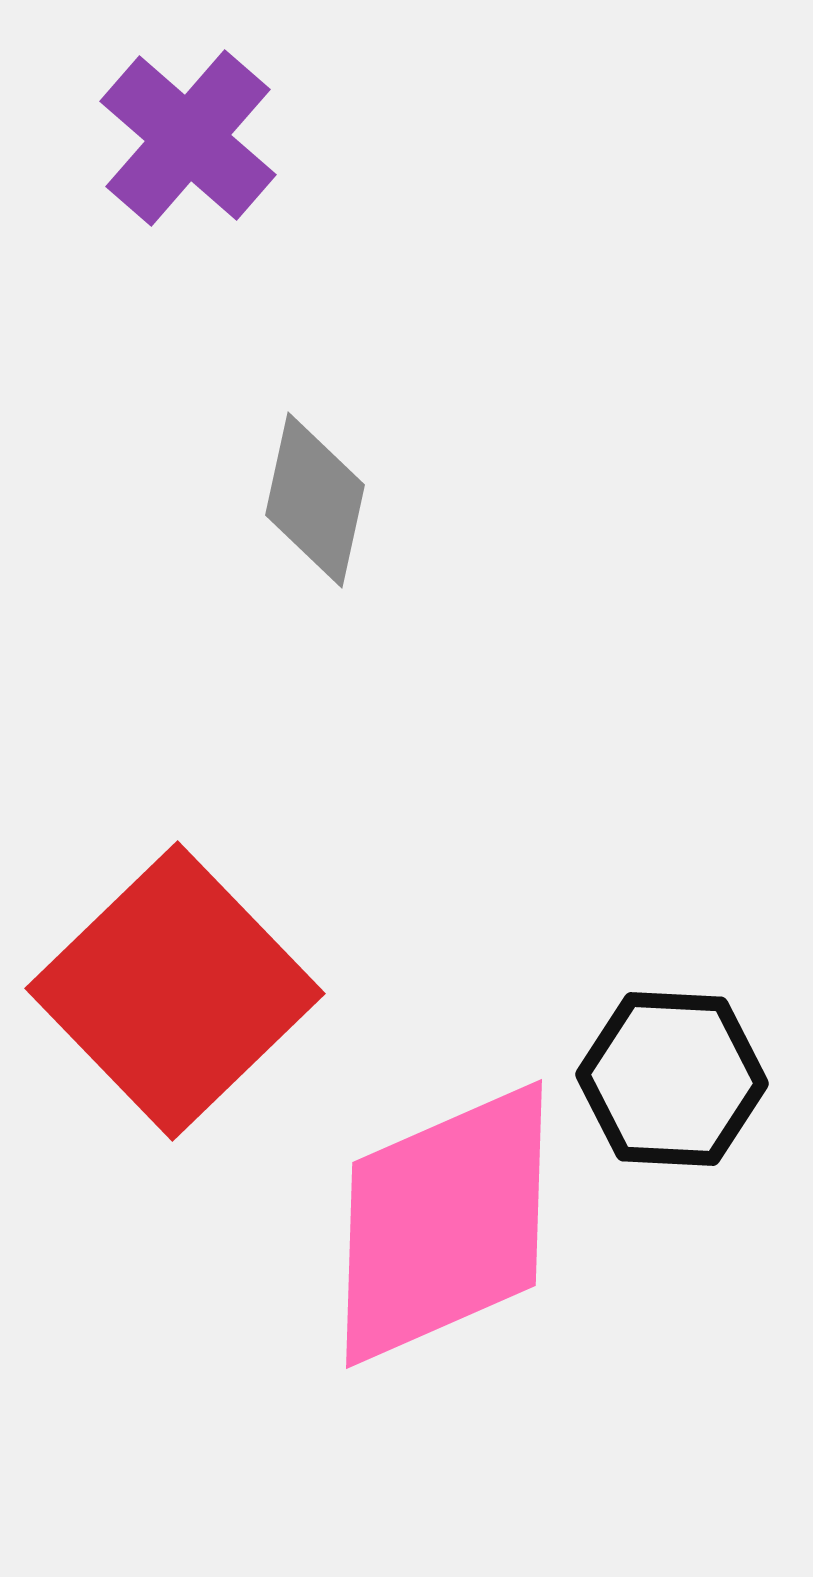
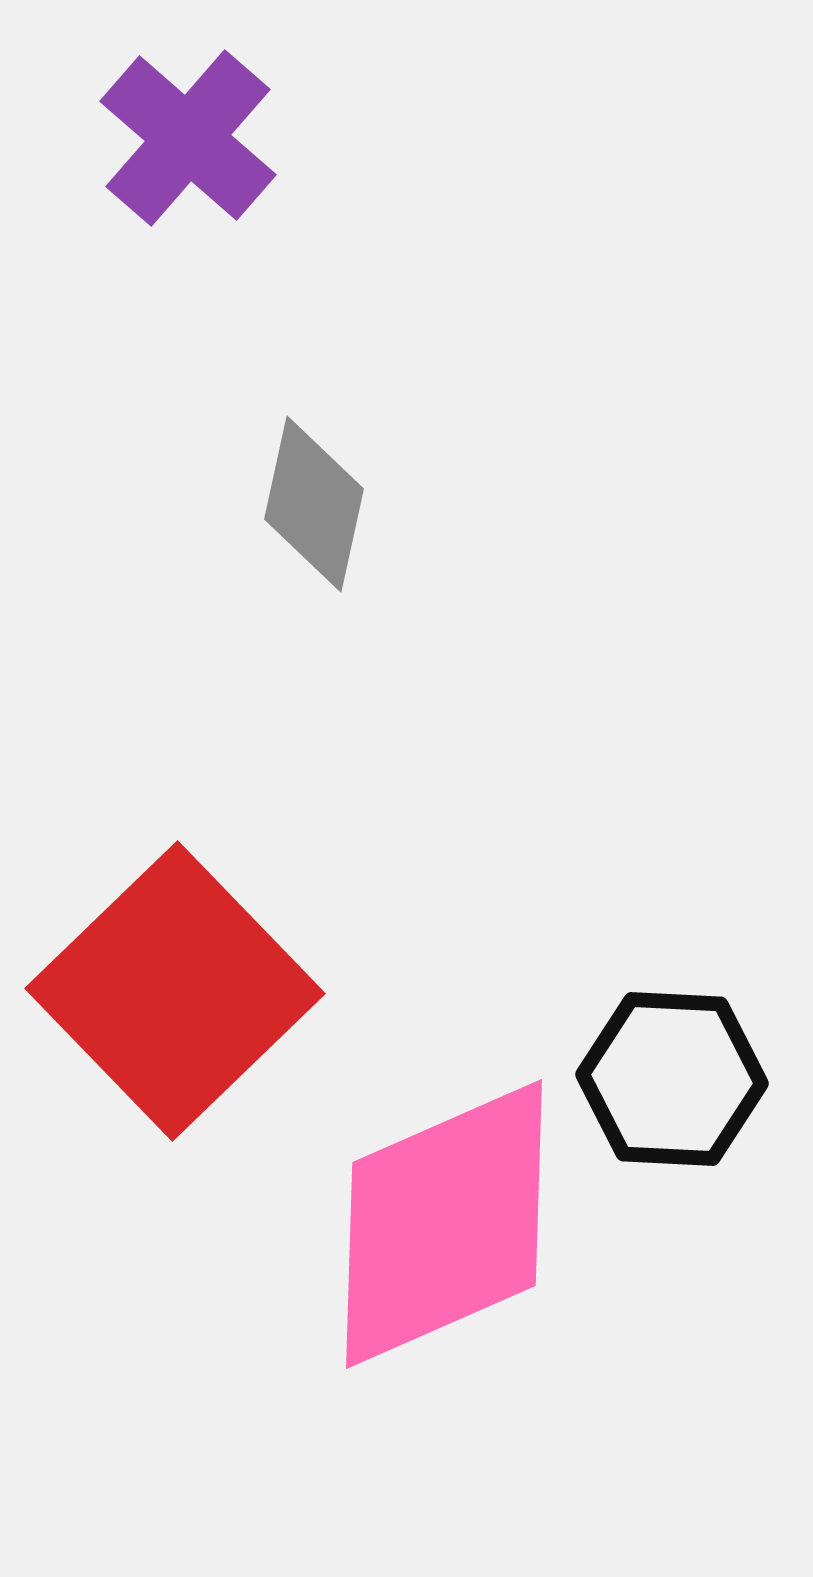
gray diamond: moved 1 px left, 4 px down
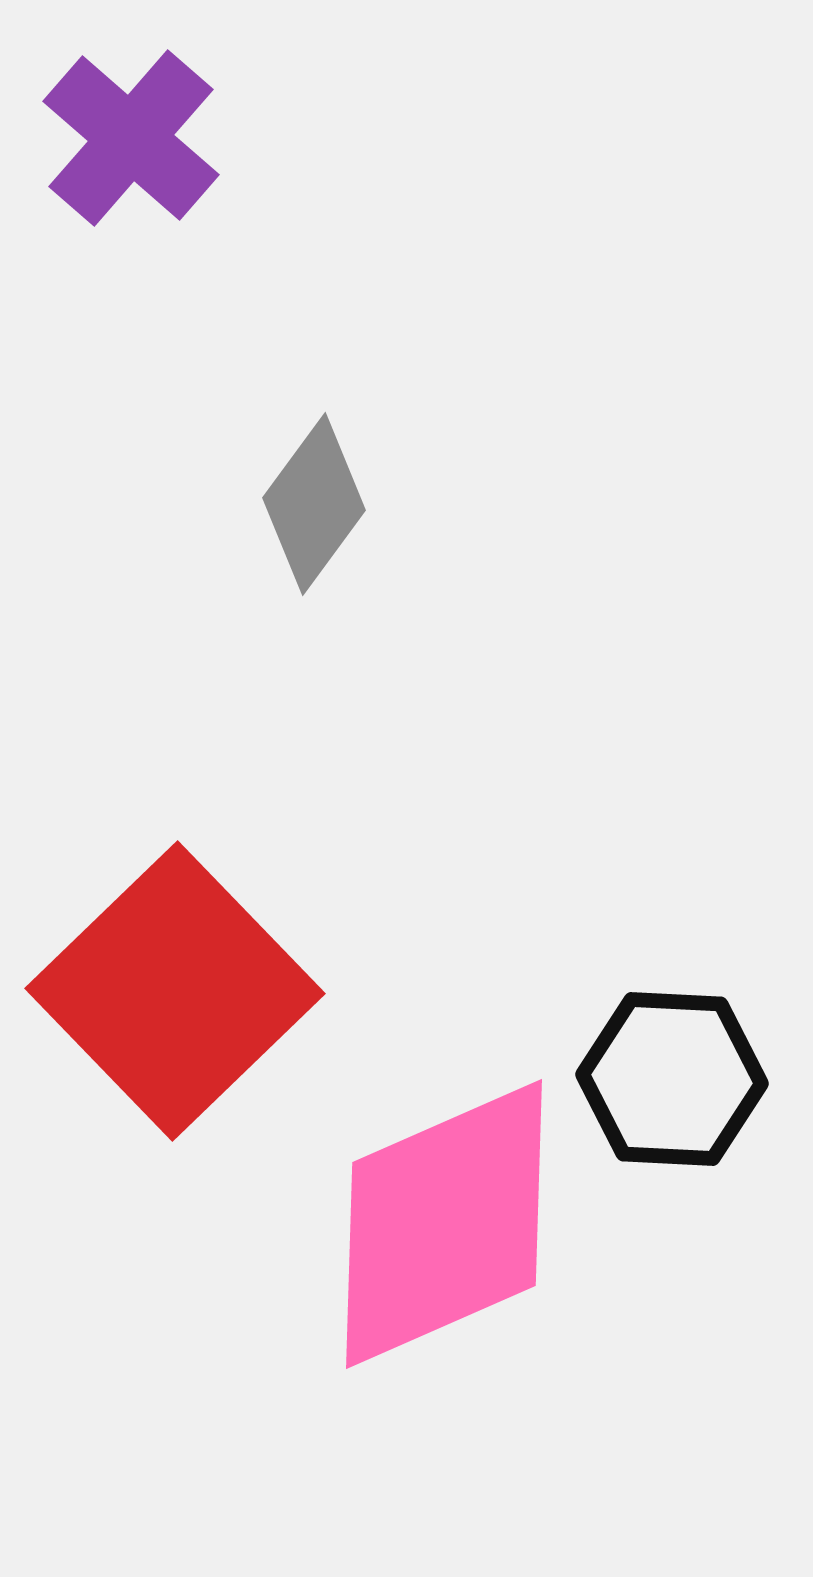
purple cross: moved 57 px left
gray diamond: rotated 24 degrees clockwise
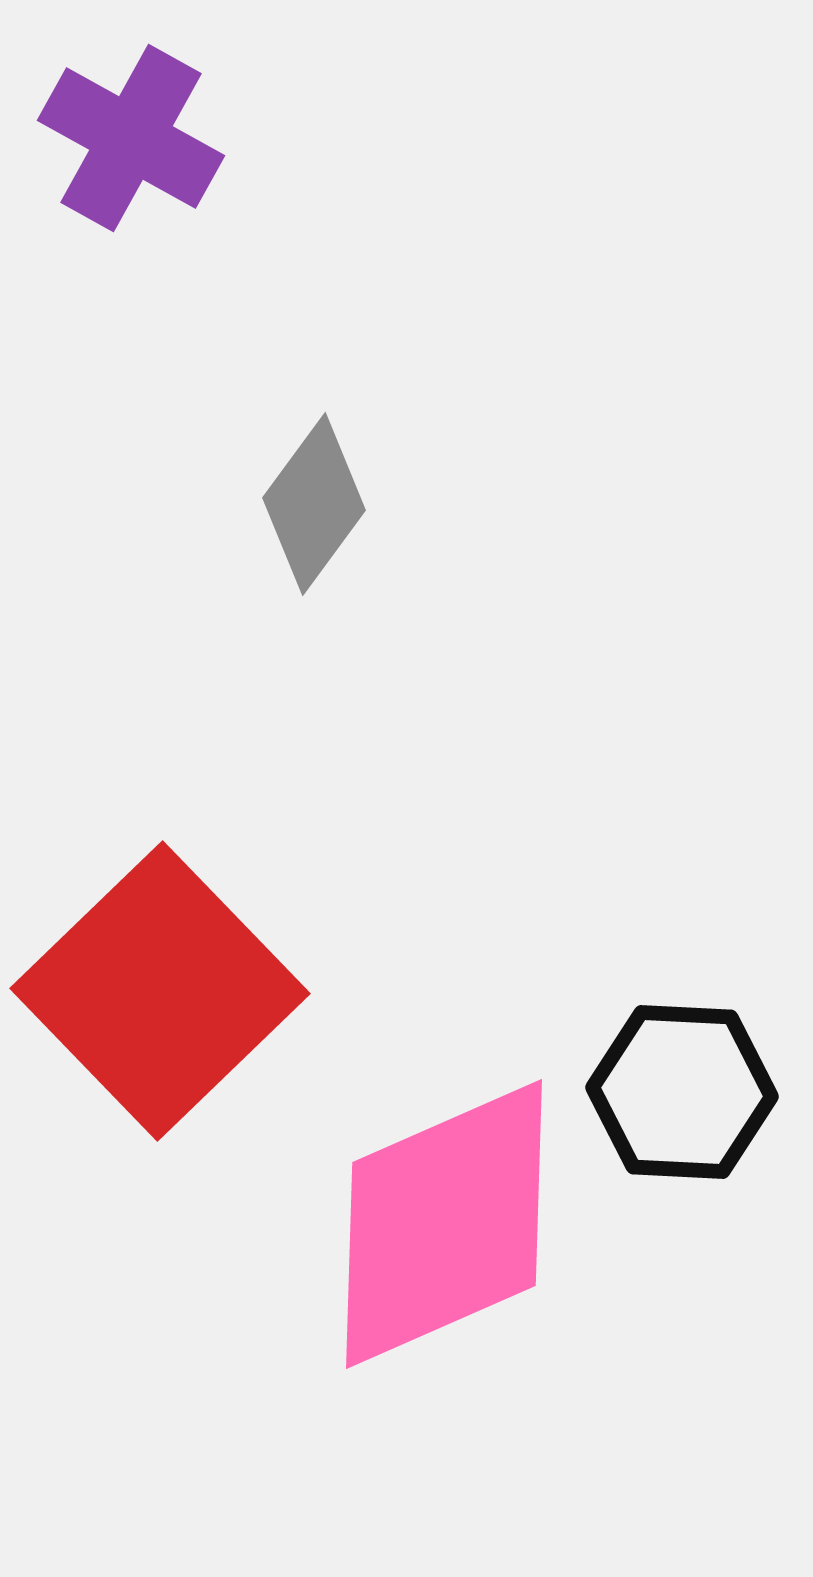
purple cross: rotated 12 degrees counterclockwise
red square: moved 15 px left
black hexagon: moved 10 px right, 13 px down
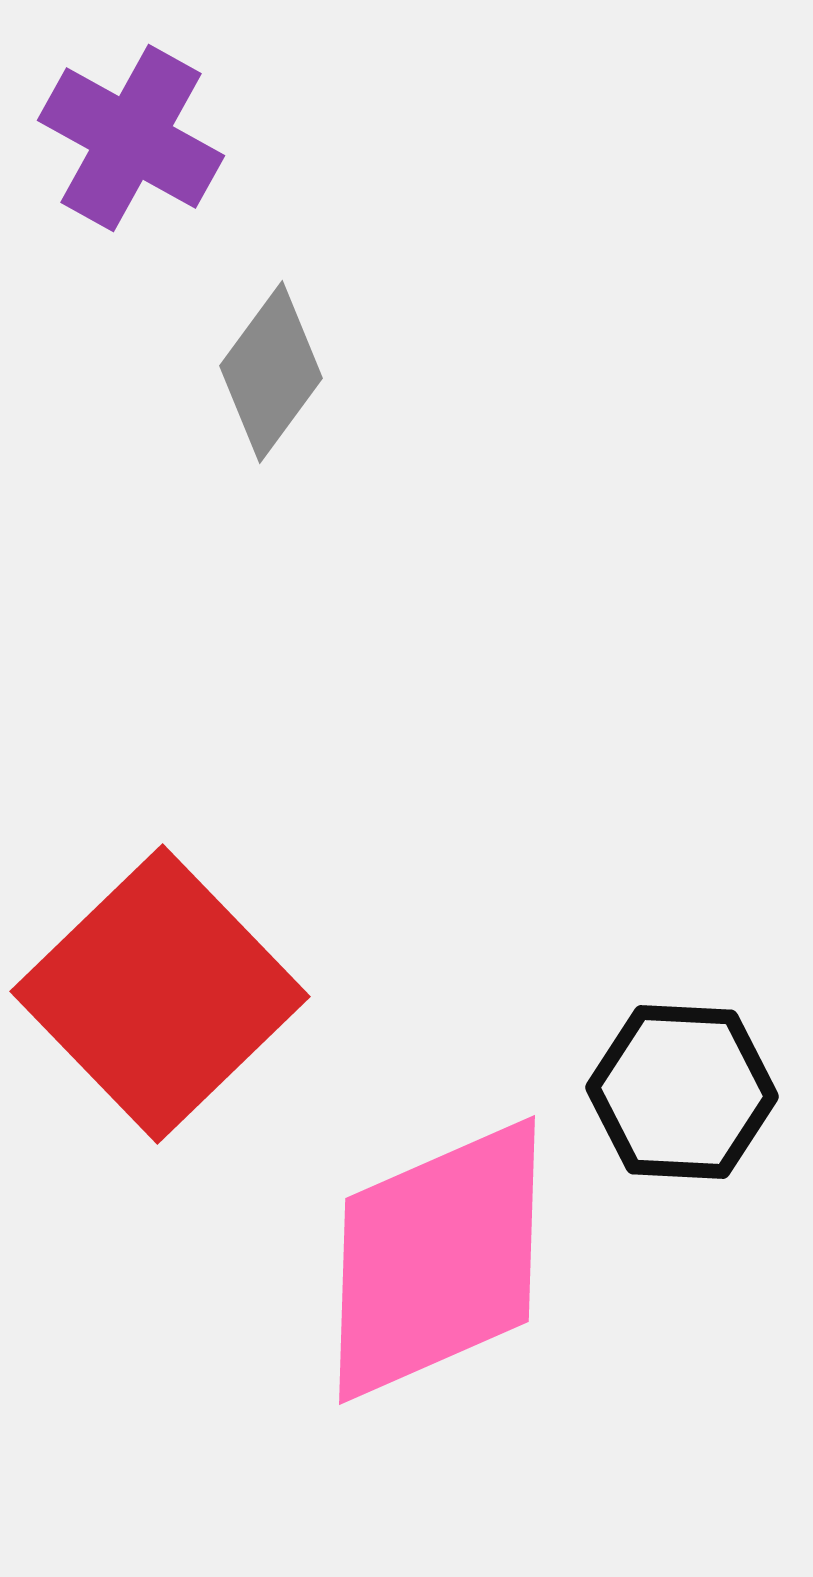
gray diamond: moved 43 px left, 132 px up
red square: moved 3 px down
pink diamond: moved 7 px left, 36 px down
